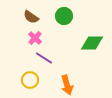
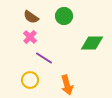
pink cross: moved 5 px left, 1 px up
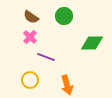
purple line: moved 2 px right, 1 px up; rotated 12 degrees counterclockwise
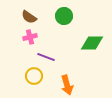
brown semicircle: moved 2 px left
pink cross: rotated 32 degrees clockwise
yellow circle: moved 4 px right, 4 px up
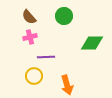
brown semicircle: rotated 14 degrees clockwise
purple line: rotated 24 degrees counterclockwise
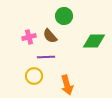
brown semicircle: moved 21 px right, 19 px down
pink cross: moved 1 px left
green diamond: moved 2 px right, 2 px up
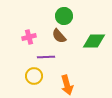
brown semicircle: moved 9 px right
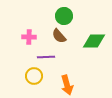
pink cross: rotated 16 degrees clockwise
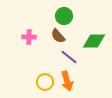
brown semicircle: moved 1 px left
purple line: moved 23 px right; rotated 42 degrees clockwise
yellow circle: moved 11 px right, 6 px down
orange arrow: moved 4 px up
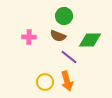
brown semicircle: rotated 28 degrees counterclockwise
green diamond: moved 4 px left, 1 px up
